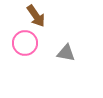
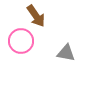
pink circle: moved 4 px left, 2 px up
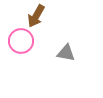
brown arrow: rotated 65 degrees clockwise
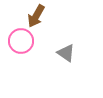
gray triangle: rotated 24 degrees clockwise
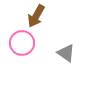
pink circle: moved 1 px right, 2 px down
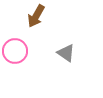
pink circle: moved 7 px left, 8 px down
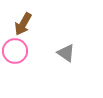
brown arrow: moved 13 px left, 8 px down
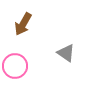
pink circle: moved 15 px down
